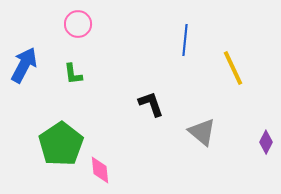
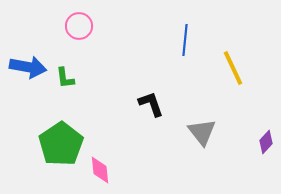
pink circle: moved 1 px right, 2 px down
blue arrow: moved 4 px right, 2 px down; rotated 72 degrees clockwise
green L-shape: moved 8 px left, 4 px down
gray triangle: rotated 12 degrees clockwise
purple diamond: rotated 15 degrees clockwise
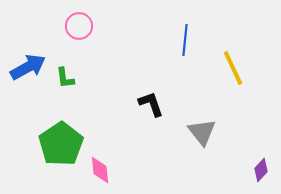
blue arrow: rotated 39 degrees counterclockwise
purple diamond: moved 5 px left, 28 px down
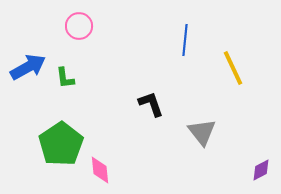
purple diamond: rotated 20 degrees clockwise
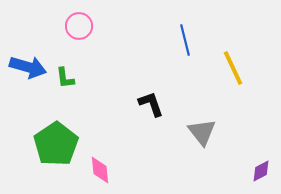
blue line: rotated 20 degrees counterclockwise
blue arrow: rotated 45 degrees clockwise
green pentagon: moved 5 px left
purple diamond: moved 1 px down
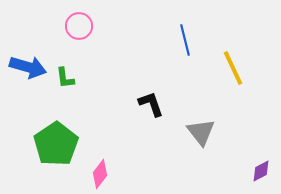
gray triangle: moved 1 px left
pink diamond: moved 4 px down; rotated 44 degrees clockwise
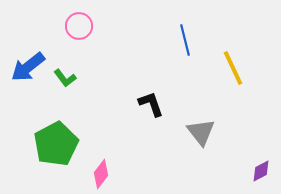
blue arrow: rotated 126 degrees clockwise
green L-shape: rotated 30 degrees counterclockwise
green pentagon: rotated 6 degrees clockwise
pink diamond: moved 1 px right
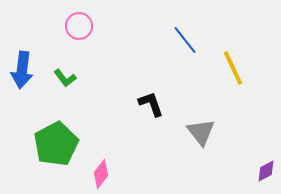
blue line: rotated 24 degrees counterclockwise
blue arrow: moved 6 px left, 3 px down; rotated 45 degrees counterclockwise
purple diamond: moved 5 px right
